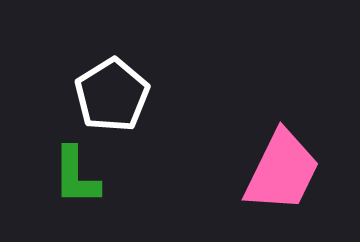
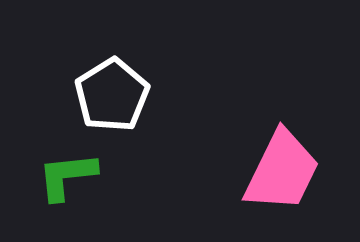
green L-shape: moved 9 px left; rotated 84 degrees clockwise
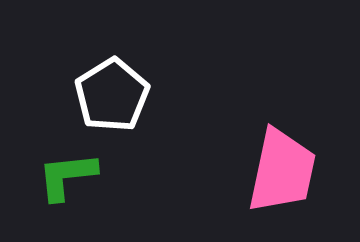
pink trapezoid: rotated 14 degrees counterclockwise
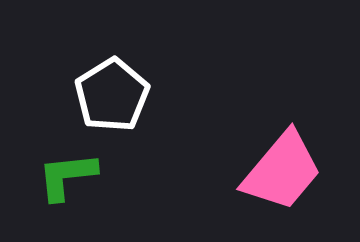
pink trapezoid: rotated 28 degrees clockwise
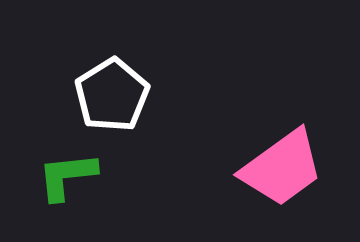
pink trapezoid: moved 3 px up; rotated 14 degrees clockwise
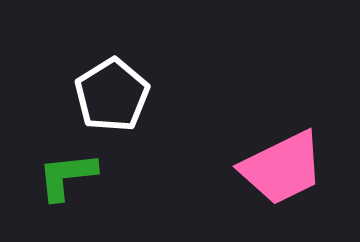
pink trapezoid: rotated 10 degrees clockwise
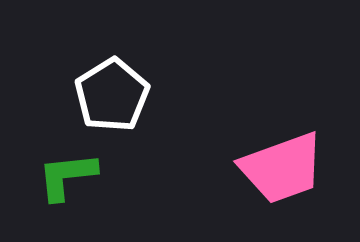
pink trapezoid: rotated 6 degrees clockwise
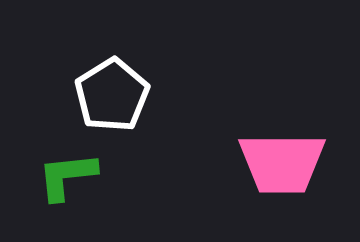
pink trapezoid: moved 5 px up; rotated 20 degrees clockwise
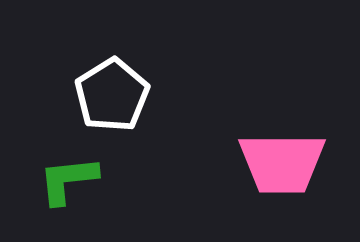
green L-shape: moved 1 px right, 4 px down
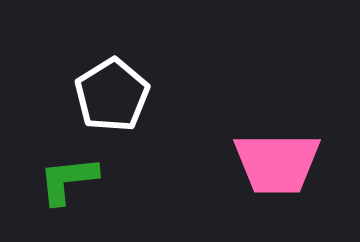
pink trapezoid: moved 5 px left
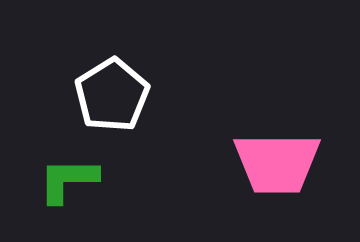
green L-shape: rotated 6 degrees clockwise
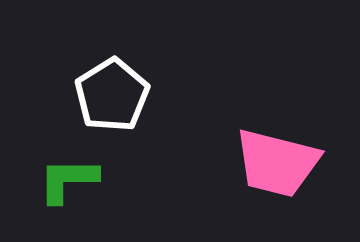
pink trapezoid: rotated 14 degrees clockwise
